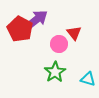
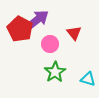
purple arrow: moved 1 px right
pink circle: moved 9 px left
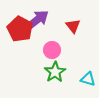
red triangle: moved 1 px left, 7 px up
pink circle: moved 2 px right, 6 px down
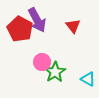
purple arrow: rotated 100 degrees clockwise
pink circle: moved 10 px left, 12 px down
cyan triangle: rotated 14 degrees clockwise
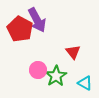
red triangle: moved 26 px down
pink circle: moved 4 px left, 8 px down
green star: moved 1 px right, 4 px down
cyan triangle: moved 3 px left, 4 px down
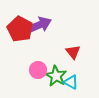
purple arrow: moved 2 px right, 5 px down; rotated 85 degrees counterclockwise
green star: rotated 10 degrees counterclockwise
cyan triangle: moved 14 px left, 1 px up
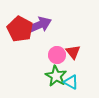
pink circle: moved 19 px right, 15 px up
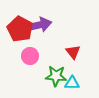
purple arrow: rotated 10 degrees clockwise
pink circle: moved 27 px left, 1 px down
green star: rotated 25 degrees counterclockwise
cyan triangle: moved 1 px right, 1 px down; rotated 28 degrees counterclockwise
